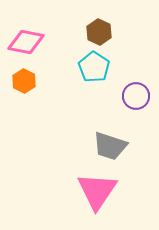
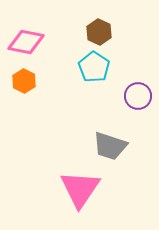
purple circle: moved 2 px right
pink triangle: moved 17 px left, 2 px up
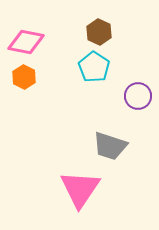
orange hexagon: moved 4 px up
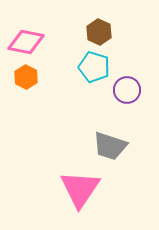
cyan pentagon: rotated 16 degrees counterclockwise
orange hexagon: moved 2 px right
purple circle: moved 11 px left, 6 px up
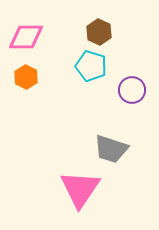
pink diamond: moved 5 px up; rotated 12 degrees counterclockwise
cyan pentagon: moved 3 px left, 1 px up
purple circle: moved 5 px right
gray trapezoid: moved 1 px right, 3 px down
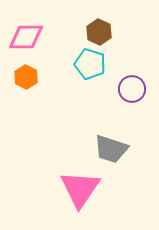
cyan pentagon: moved 1 px left, 2 px up
purple circle: moved 1 px up
